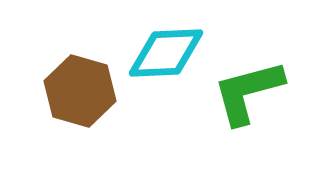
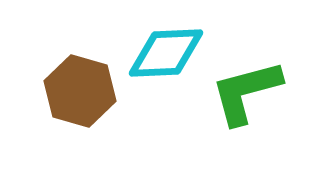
green L-shape: moved 2 px left
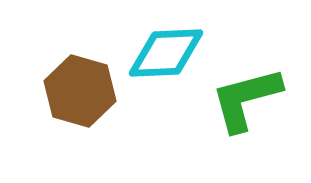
green L-shape: moved 7 px down
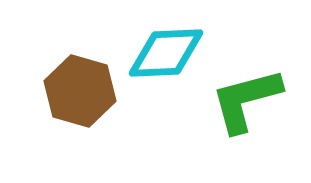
green L-shape: moved 1 px down
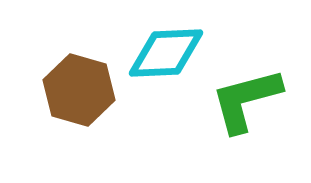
brown hexagon: moved 1 px left, 1 px up
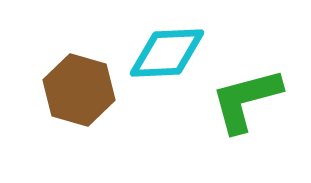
cyan diamond: moved 1 px right
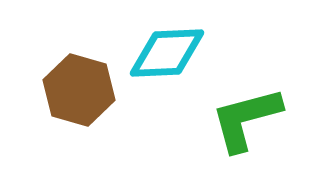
green L-shape: moved 19 px down
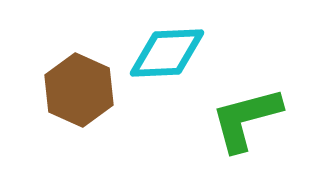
brown hexagon: rotated 8 degrees clockwise
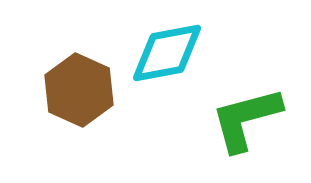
cyan diamond: rotated 8 degrees counterclockwise
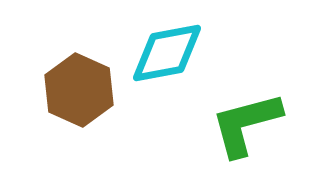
green L-shape: moved 5 px down
